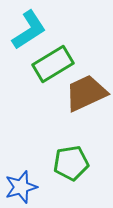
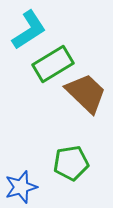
brown trapezoid: rotated 69 degrees clockwise
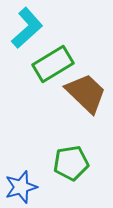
cyan L-shape: moved 2 px left, 2 px up; rotated 9 degrees counterclockwise
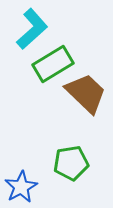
cyan L-shape: moved 5 px right, 1 px down
blue star: rotated 12 degrees counterclockwise
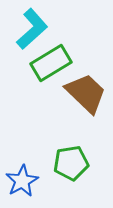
green rectangle: moved 2 px left, 1 px up
blue star: moved 1 px right, 6 px up
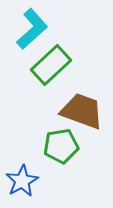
green rectangle: moved 2 px down; rotated 12 degrees counterclockwise
brown trapezoid: moved 4 px left, 18 px down; rotated 24 degrees counterclockwise
green pentagon: moved 10 px left, 17 px up
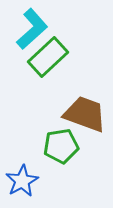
green rectangle: moved 3 px left, 8 px up
brown trapezoid: moved 3 px right, 3 px down
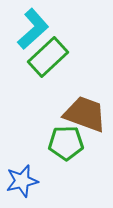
cyan L-shape: moved 1 px right
green pentagon: moved 5 px right, 3 px up; rotated 8 degrees clockwise
blue star: rotated 16 degrees clockwise
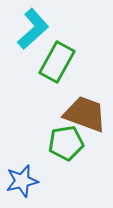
green rectangle: moved 9 px right, 5 px down; rotated 18 degrees counterclockwise
green pentagon: rotated 8 degrees counterclockwise
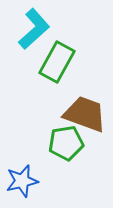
cyan L-shape: moved 1 px right
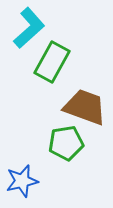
cyan L-shape: moved 5 px left, 1 px up
green rectangle: moved 5 px left
brown trapezoid: moved 7 px up
